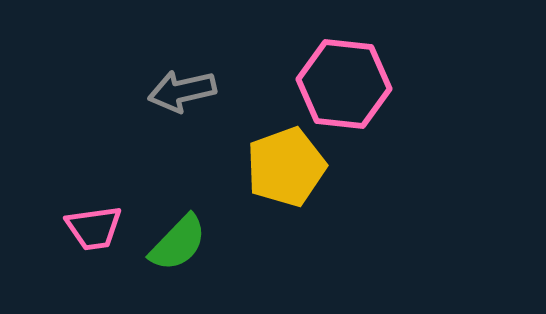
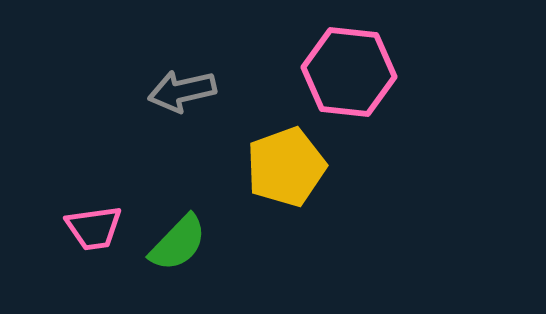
pink hexagon: moved 5 px right, 12 px up
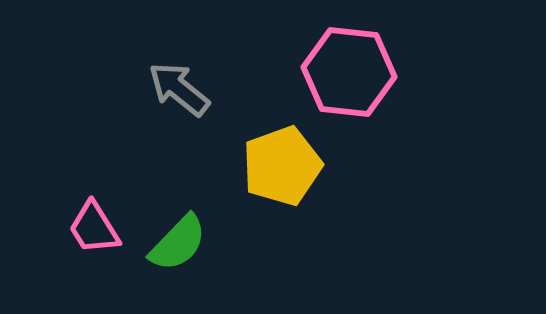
gray arrow: moved 3 px left, 2 px up; rotated 52 degrees clockwise
yellow pentagon: moved 4 px left, 1 px up
pink trapezoid: rotated 66 degrees clockwise
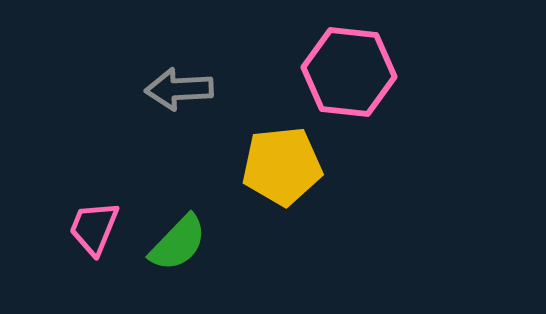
gray arrow: rotated 42 degrees counterclockwise
yellow pentagon: rotated 14 degrees clockwise
pink trapezoid: rotated 54 degrees clockwise
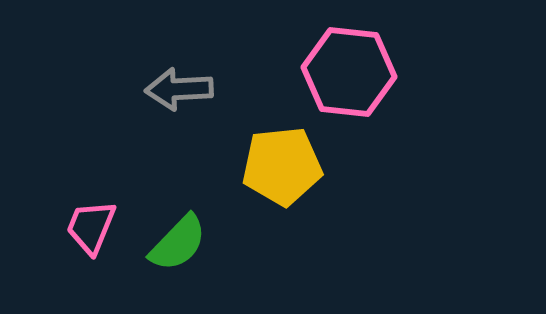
pink trapezoid: moved 3 px left, 1 px up
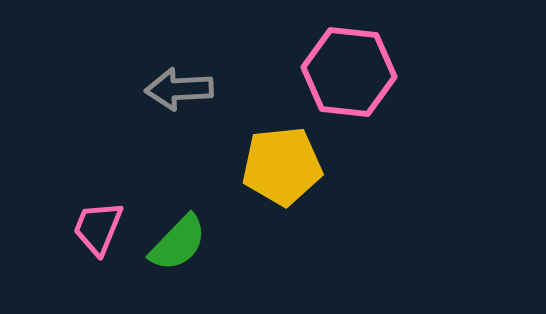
pink trapezoid: moved 7 px right, 1 px down
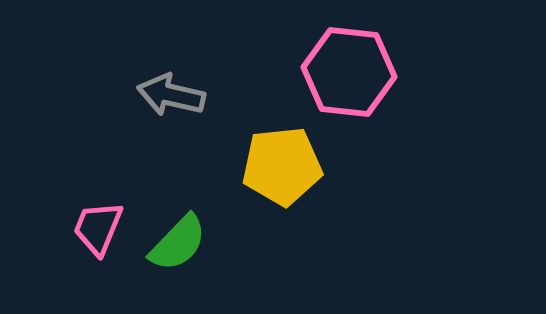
gray arrow: moved 8 px left, 6 px down; rotated 16 degrees clockwise
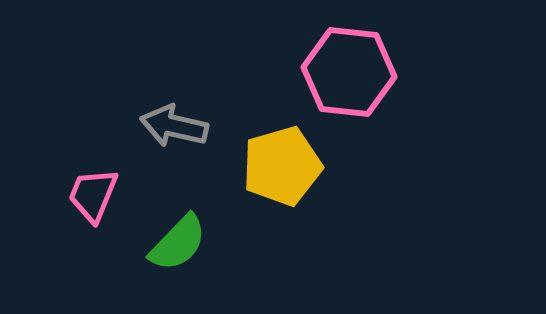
gray arrow: moved 3 px right, 31 px down
yellow pentagon: rotated 10 degrees counterclockwise
pink trapezoid: moved 5 px left, 33 px up
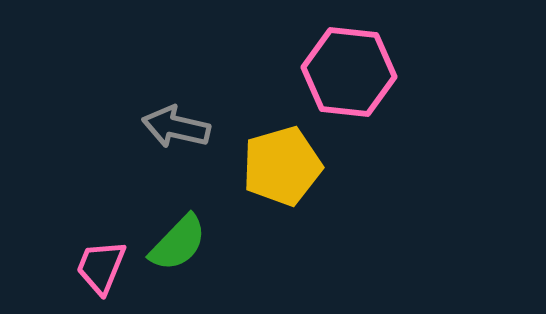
gray arrow: moved 2 px right, 1 px down
pink trapezoid: moved 8 px right, 72 px down
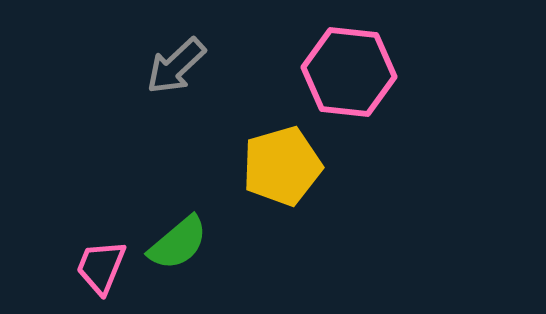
gray arrow: moved 61 px up; rotated 56 degrees counterclockwise
green semicircle: rotated 6 degrees clockwise
